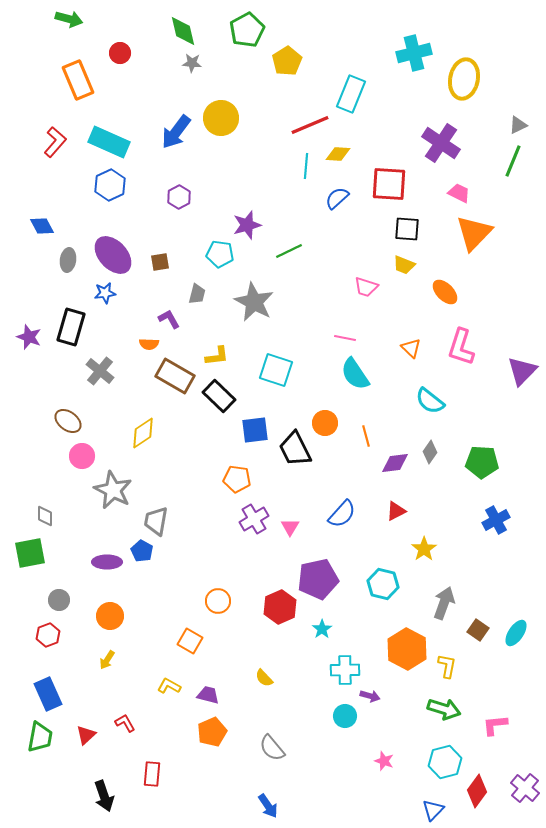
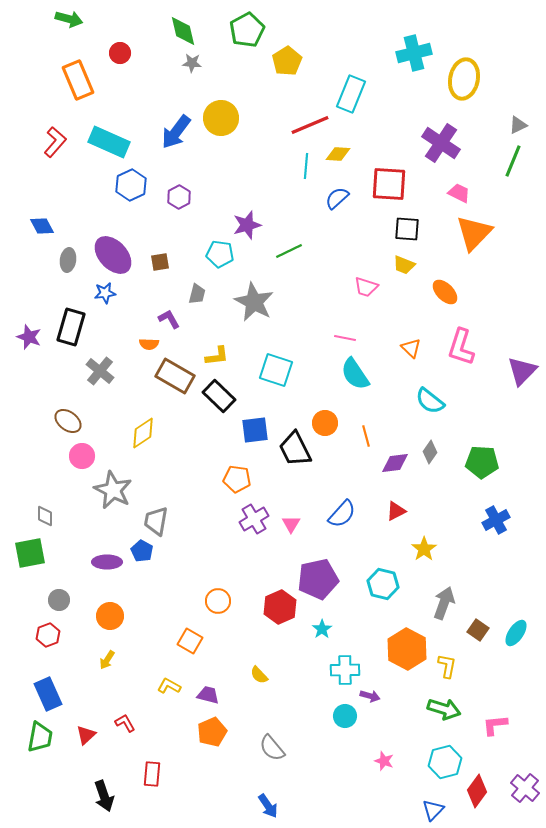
blue hexagon at (110, 185): moved 21 px right
pink triangle at (290, 527): moved 1 px right, 3 px up
yellow semicircle at (264, 678): moved 5 px left, 3 px up
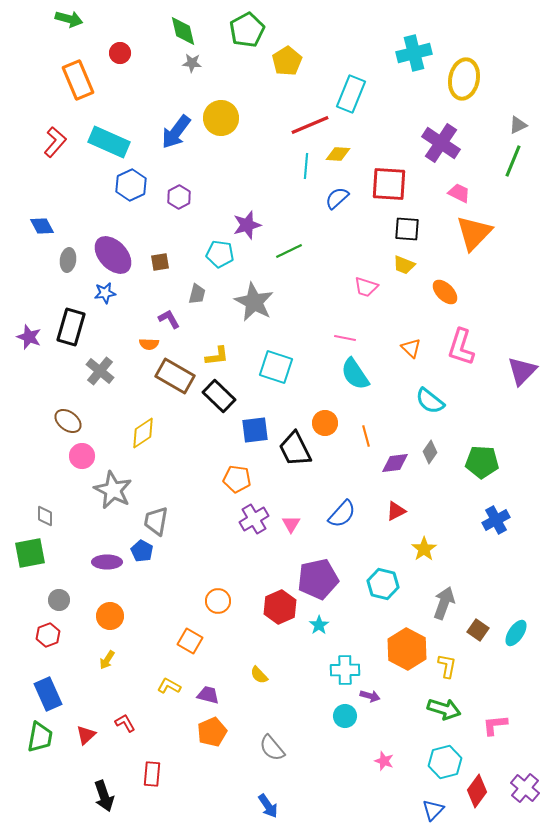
cyan square at (276, 370): moved 3 px up
cyan star at (322, 629): moved 3 px left, 4 px up
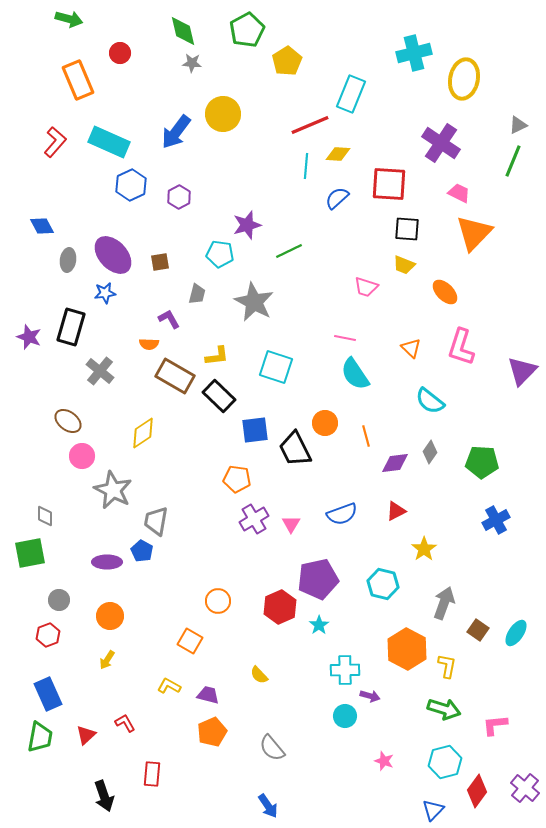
yellow circle at (221, 118): moved 2 px right, 4 px up
blue semicircle at (342, 514): rotated 28 degrees clockwise
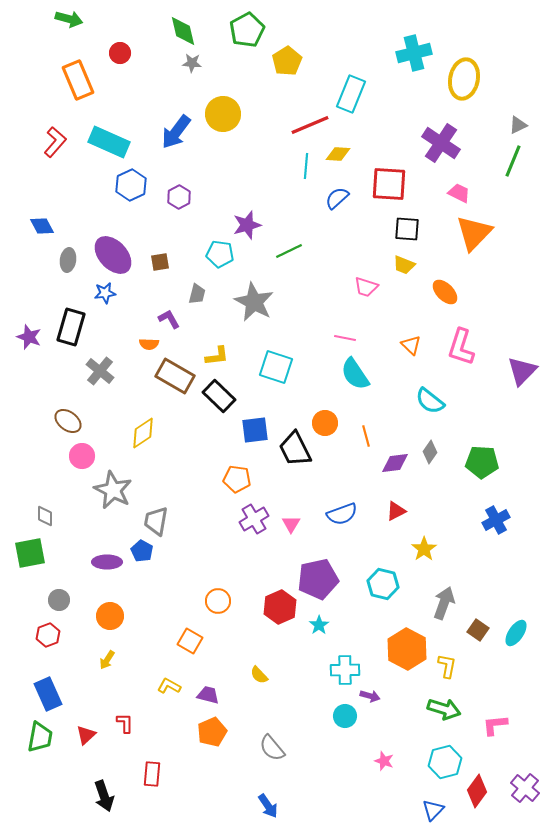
orange triangle at (411, 348): moved 3 px up
red L-shape at (125, 723): rotated 30 degrees clockwise
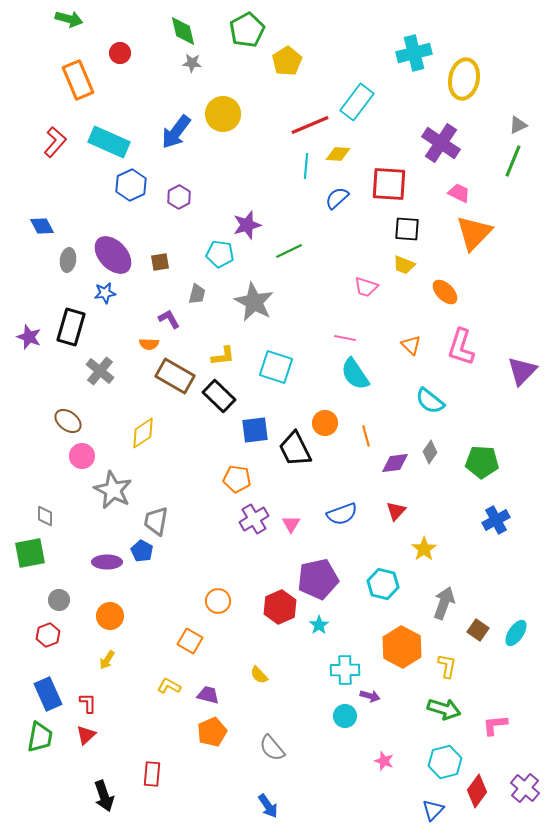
cyan rectangle at (351, 94): moved 6 px right, 8 px down; rotated 15 degrees clockwise
yellow L-shape at (217, 356): moved 6 px right
red triangle at (396, 511): rotated 20 degrees counterclockwise
orange hexagon at (407, 649): moved 5 px left, 2 px up
red L-shape at (125, 723): moved 37 px left, 20 px up
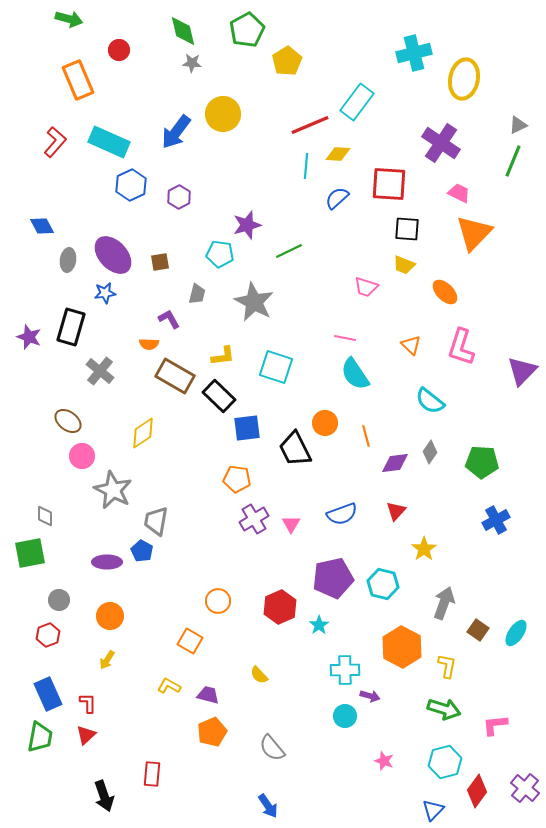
red circle at (120, 53): moved 1 px left, 3 px up
blue square at (255, 430): moved 8 px left, 2 px up
purple pentagon at (318, 579): moved 15 px right, 1 px up
